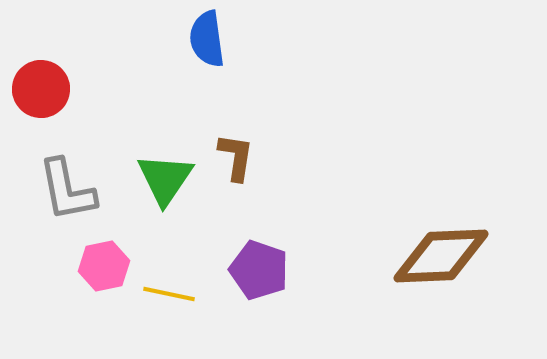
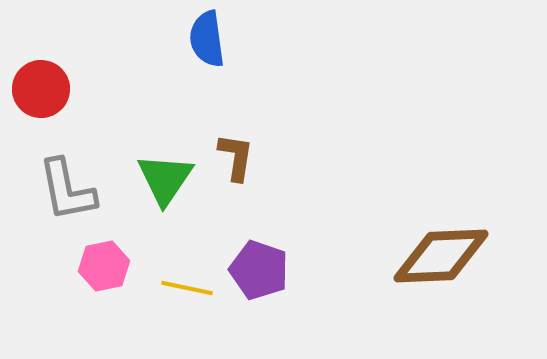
yellow line: moved 18 px right, 6 px up
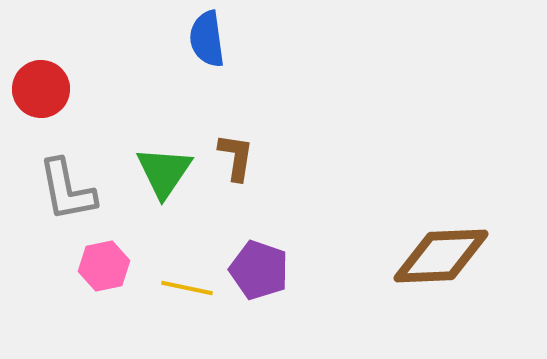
green triangle: moved 1 px left, 7 px up
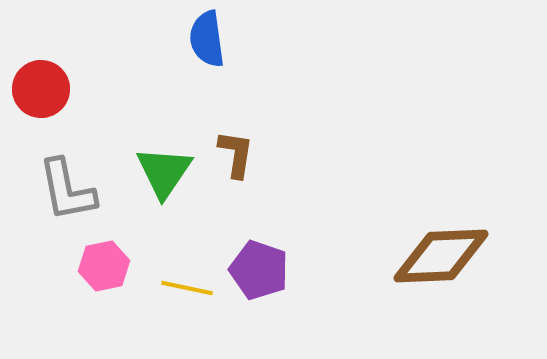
brown L-shape: moved 3 px up
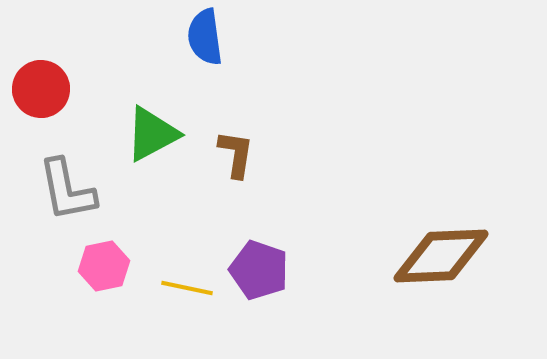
blue semicircle: moved 2 px left, 2 px up
green triangle: moved 12 px left, 38 px up; rotated 28 degrees clockwise
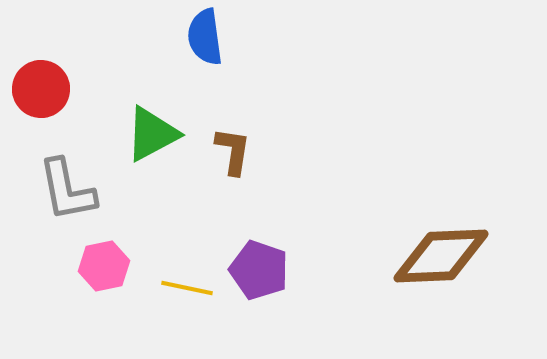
brown L-shape: moved 3 px left, 3 px up
